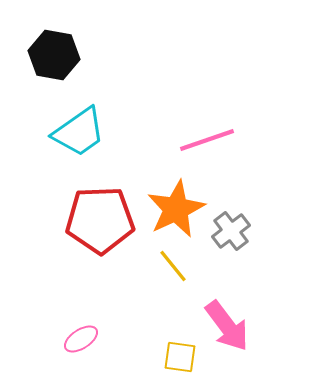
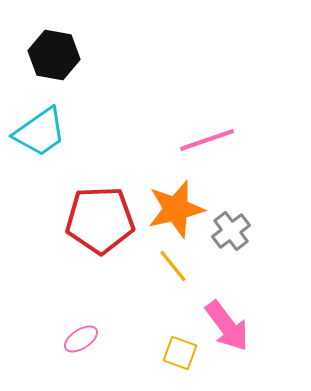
cyan trapezoid: moved 39 px left
orange star: rotated 12 degrees clockwise
yellow square: moved 4 px up; rotated 12 degrees clockwise
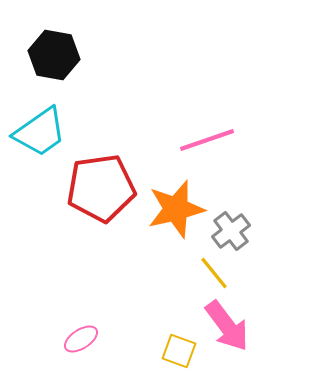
red pentagon: moved 1 px right, 32 px up; rotated 6 degrees counterclockwise
yellow line: moved 41 px right, 7 px down
yellow square: moved 1 px left, 2 px up
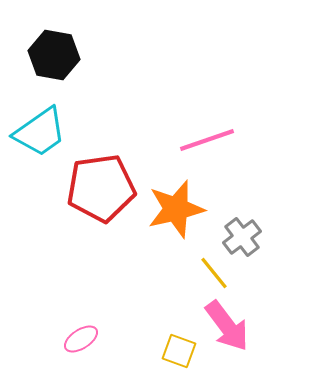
gray cross: moved 11 px right, 6 px down
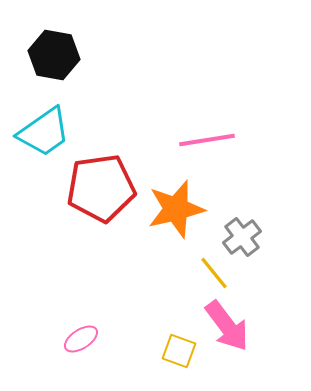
cyan trapezoid: moved 4 px right
pink line: rotated 10 degrees clockwise
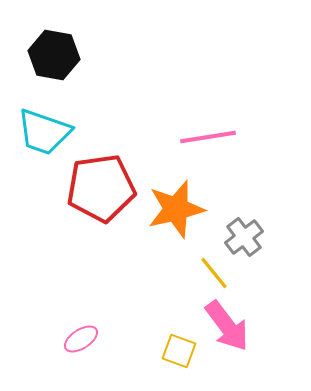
cyan trapezoid: rotated 54 degrees clockwise
pink line: moved 1 px right, 3 px up
gray cross: moved 2 px right
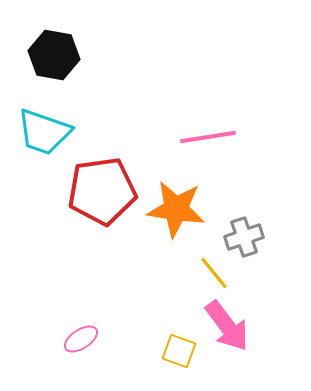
red pentagon: moved 1 px right, 3 px down
orange star: rotated 22 degrees clockwise
gray cross: rotated 18 degrees clockwise
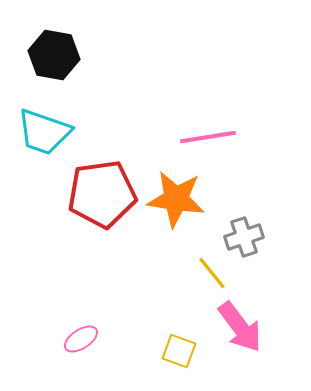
red pentagon: moved 3 px down
orange star: moved 10 px up
yellow line: moved 2 px left
pink arrow: moved 13 px right, 1 px down
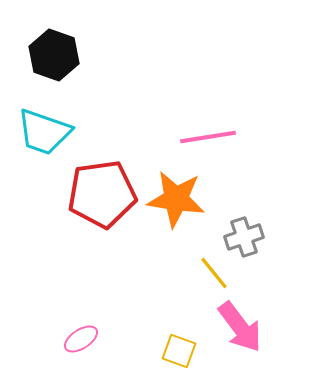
black hexagon: rotated 9 degrees clockwise
yellow line: moved 2 px right
